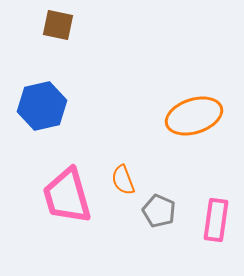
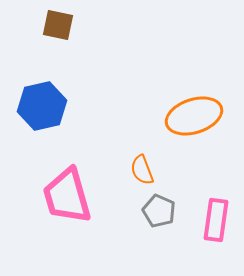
orange semicircle: moved 19 px right, 10 px up
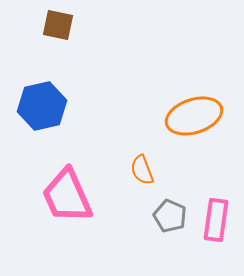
pink trapezoid: rotated 8 degrees counterclockwise
gray pentagon: moved 11 px right, 5 px down
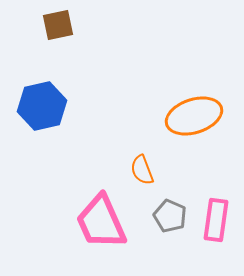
brown square: rotated 24 degrees counterclockwise
pink trapezoid: moved 34 px right, 26 px down
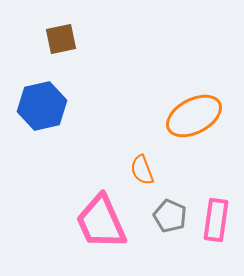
brown square: moved 3 px right, 14 px down
orange ellipse: rotated 10 degrees counterclockwise
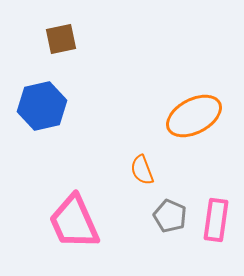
pink trapezoid: moved 27 px left
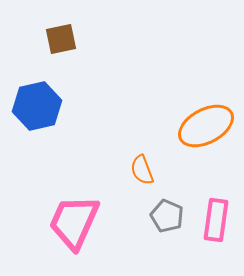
blue hexagon: moved 5 px left
orange ellipse: moved 12 px right, 10 px down
gray pentagon: moved 3 px left
pink trapezoid: rotated 48 degrees clockwise
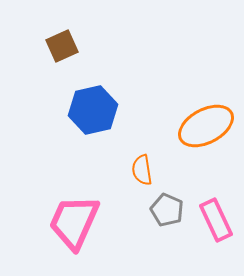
brown square: moved 1 px right, 7 px down; rotated 12 degrees counterclockwise
blue hexagon: moved 56 px right, 4 px down
orange semicircle: rotated 12 degrees clockwise
gray pentagon: moved 6 px up
pink rectangle: rotated 33 degrees counterclockwise
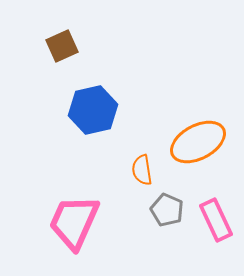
orange ellipse: moved 8 px left, 16 px down
